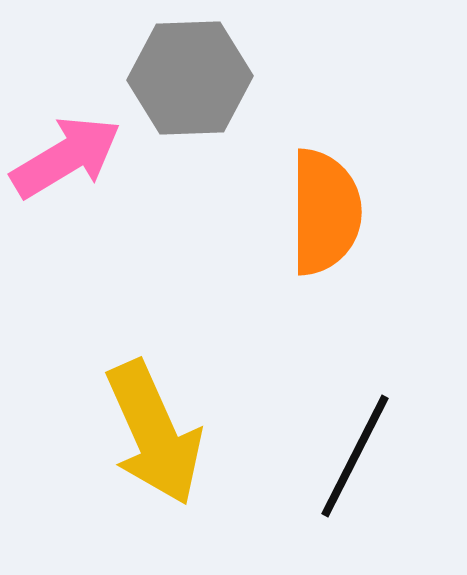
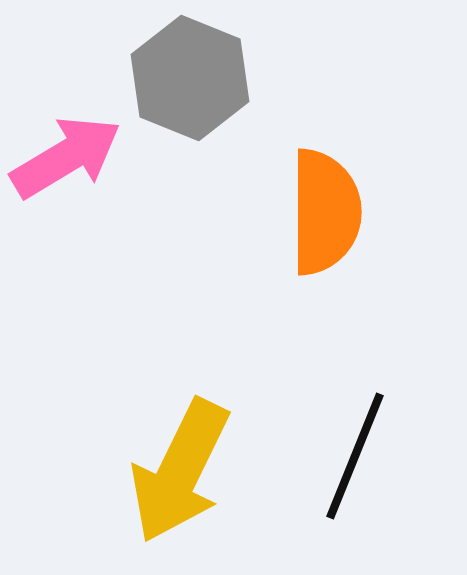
gray hexagon: rotated 24 degrees clockwise
yellow arrow: moved 26 px right, 38 px down; rotated 50 degrees clockwise
black line: rotated 5 degrees counterclockwise
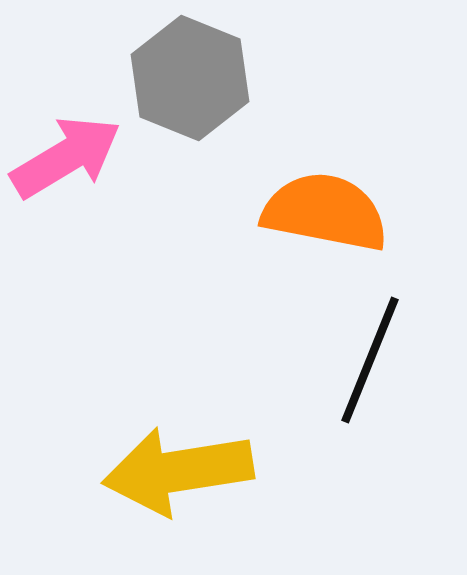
orange semicircle: rotated 79 degrees counterclockwise
black line: moved 15 px right, 96 px up
yellow arrow: moved 2 px left; rotated 55 degrees clockwise
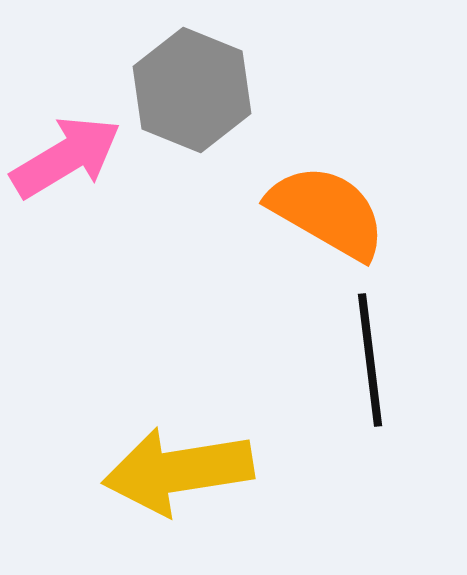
gray hexagon: moved 2 px right, 12 px down
orange semicircle: moved 2 px right; rotated 19 degrees clockwise
black line: rotated 29 degrees counterclockwise
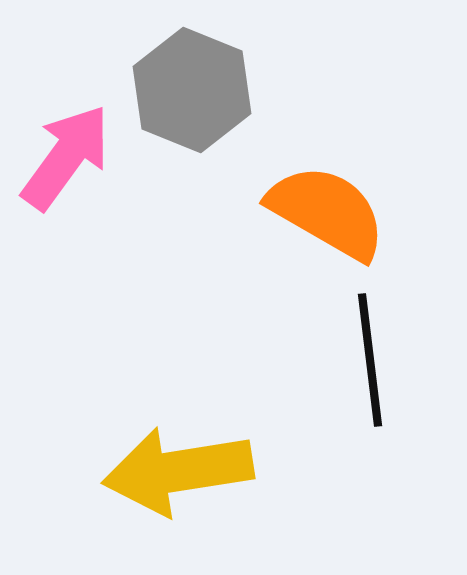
pink arrow: rotated 23 degrees counterclockwise
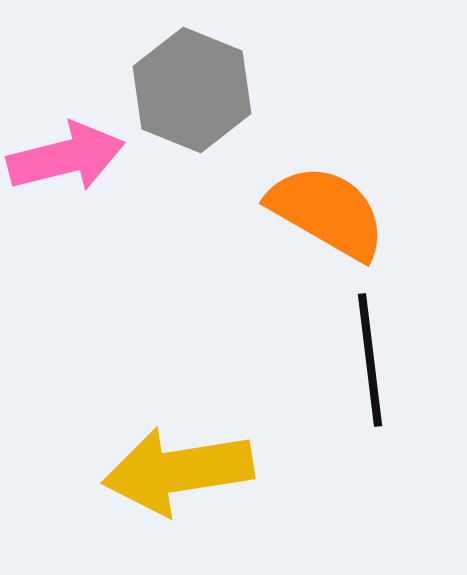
pink arrow: rotated 40 degrees clockwise
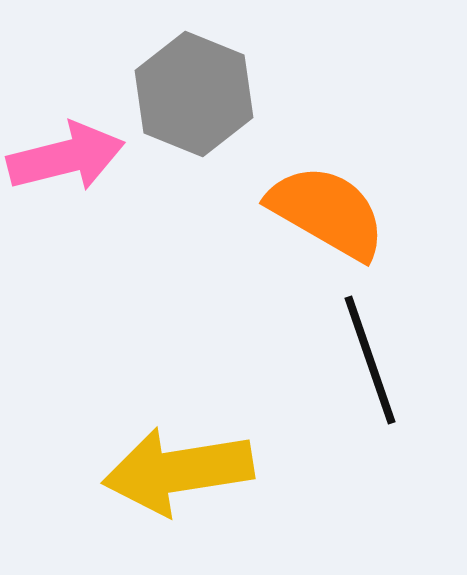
gray hexagon: moved 2 px right, 4 px down
black line: rotated 12 degrees counterclockwise
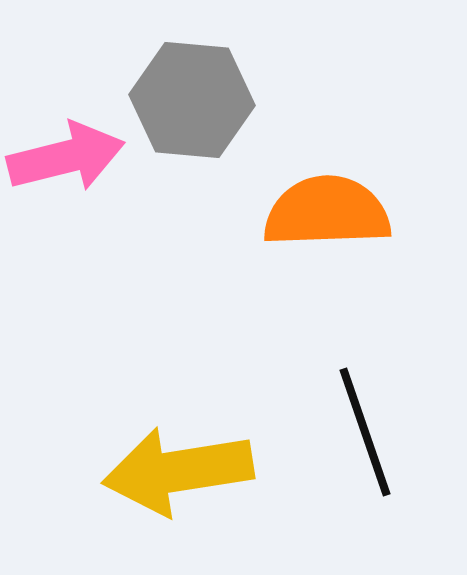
gray hexagon: moved 2 px left, 6 px down; rotated 17 degrees counterclockwise
orange semicircle: rotated 32 degrees counterclockwise
black line: moved 5 px left, 72 px down
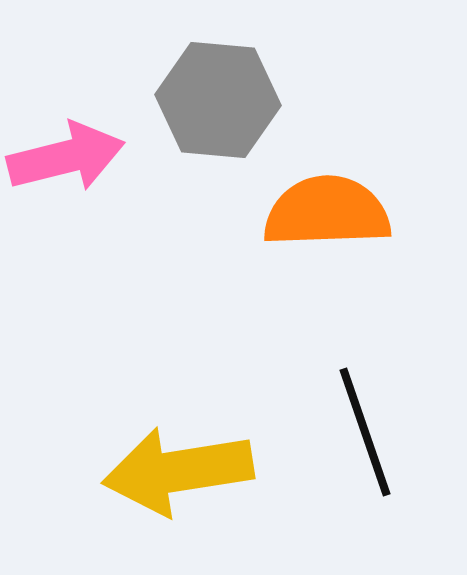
gray hexagon: moved 26 px right
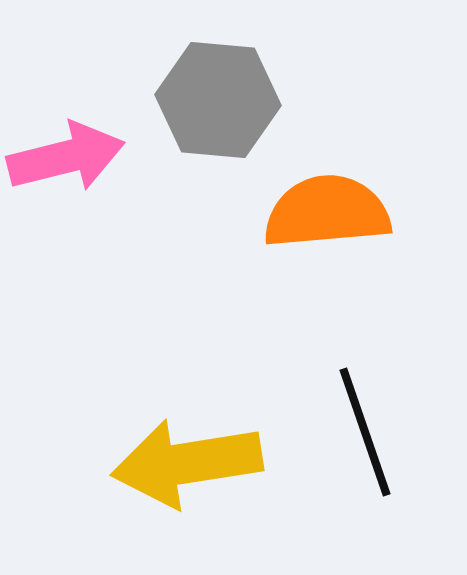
orange semicircle: rotated 3 degrees counterclockwise
yellow arrow: moved 9 px right, 8 px up
